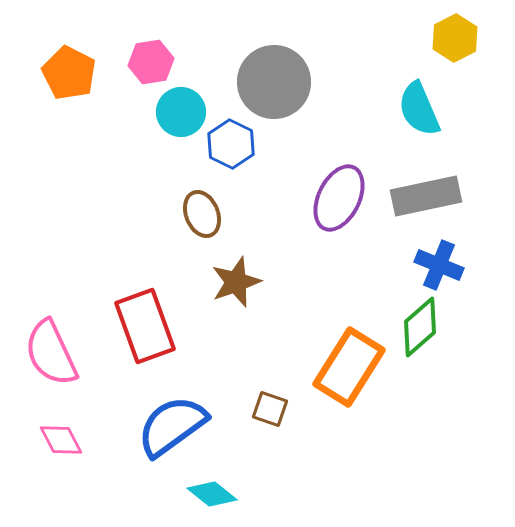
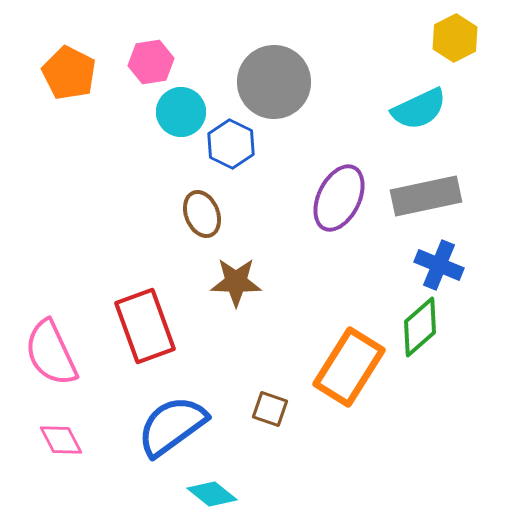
cyan semicircle: rotated 92 degrees counterclockwise
brown star: rotated 21 degrees clockwise
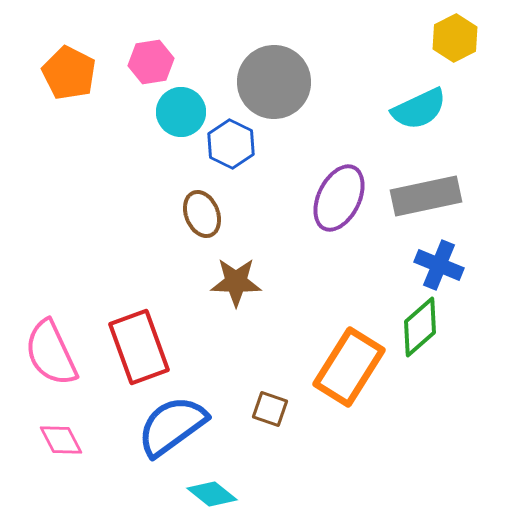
red rectangle: moved 6 px left, 21 px down
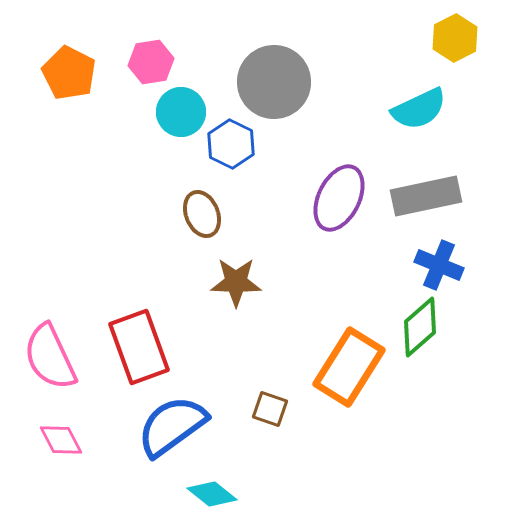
pink semicircle: moved 1 px left, 4 px down
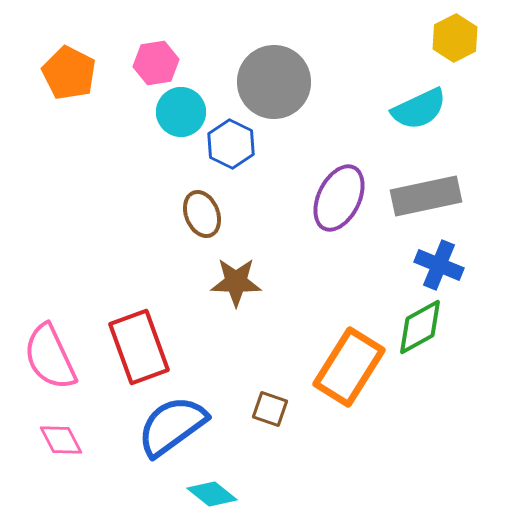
pink hexagon: moved 5 px right, 1 px down
green diamond: rotated 12 degrees clockwise
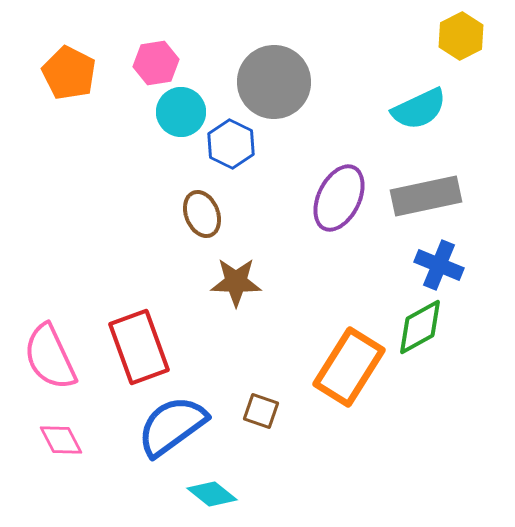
yellow hexagon: moved 6 px right, 2 px up
brown square: moved 9 px left, 2 px down
